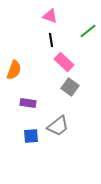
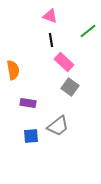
orange semicircle: moved 1 px left; rotated 30 degrees counterclockwise
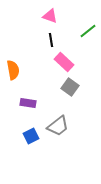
blue square: rotated 21 degrees counterclockwise
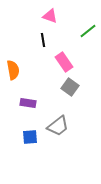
black line: moved 8 px left
pink rectangle: rotated 12 degrees clockwise
blue square: moved 1 px left, 1 px down; rotated 21 degrees clockwise
